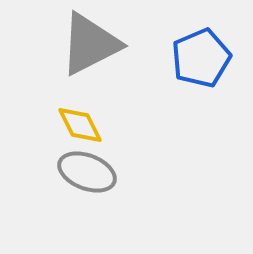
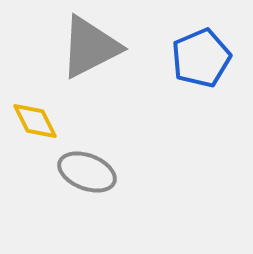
gray triangle: moved 3 px down
yellow diamond: moved 45 px left, 4 px up
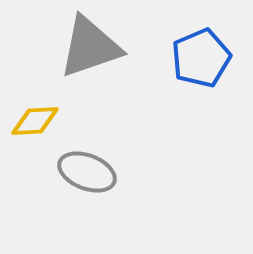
gray triangle: rotated 8 degrees clockwise
yellow diamond: rotated 66 degrees counterclockwise
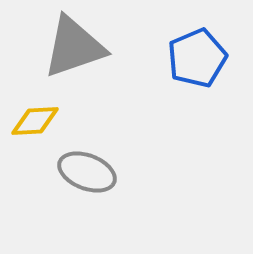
gray triangle: moved 16 px left
blue pentagon: moved 4 px left
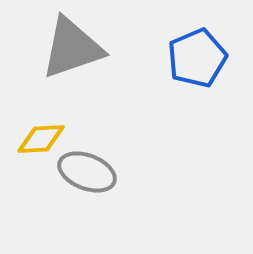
gray triangle: moved 2 px left, 1 px down
yellow diamond: moved 6 px right, 18 px down
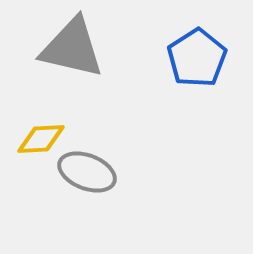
gray triangle: rotated 32 degrees clockwise
blue pentagon: rotated 10 degrees counterclockwise
